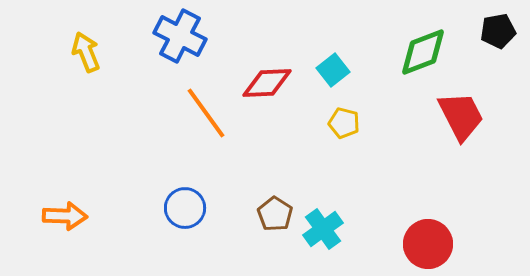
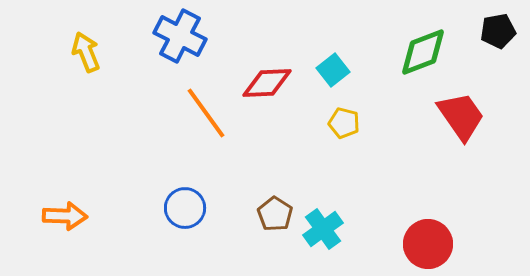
red trapezoid: rotated 8 degrees counterclockwise
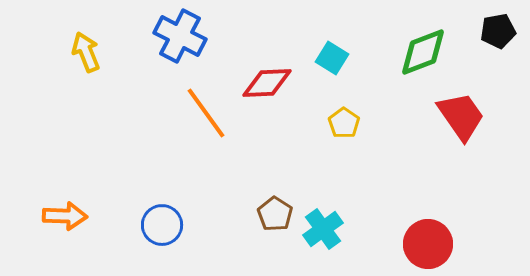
cyan square: moved 1 px left, 12 px up; rotated 20 degrees counterclockwise
yellow pentagon: rotated 20 degrees clockwise
blue circle: moved 23 px left, 17 px down
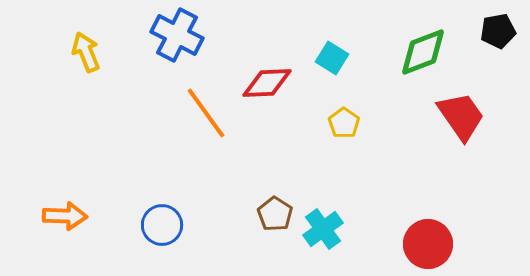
blue cross: moved 3 px left, 1 px up
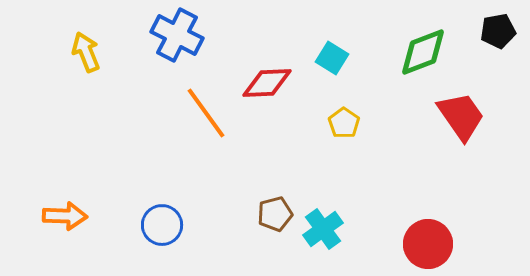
brown pentagon: rotated 24 degrees clockwise
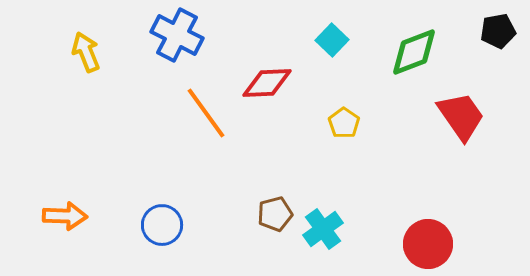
green diamond: moved 9 px left
cyan square: moved 18 px up; rotated 12 degrees clockwise
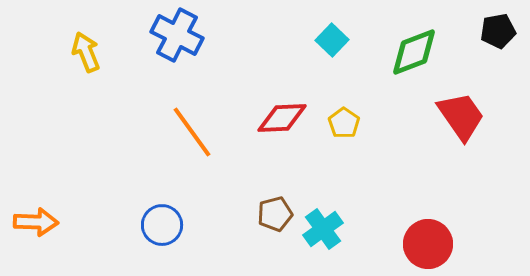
red diamond: moved 15 px right, 35 px down
orange line: moved 14 px left, 19 px down
orange arrow: moved 29 px left, 6 px down
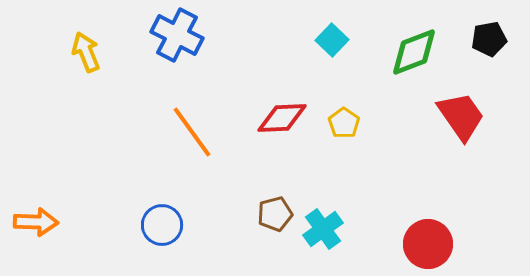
black pentagon: moved 9 px left, 8 px down
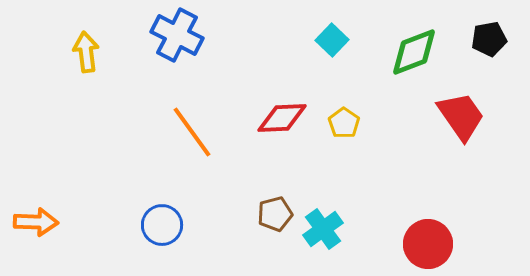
yellow arrow: rotated 15 degrees clockwise
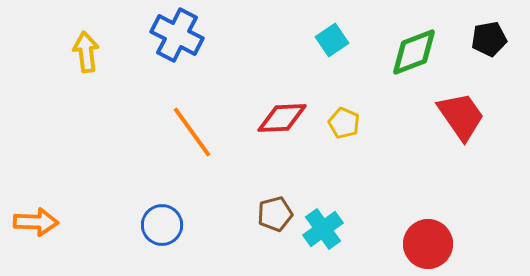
cyan square: rotated 12 degrees clockwise
yellow pentagon: rotated 12 degrees counterclockwise
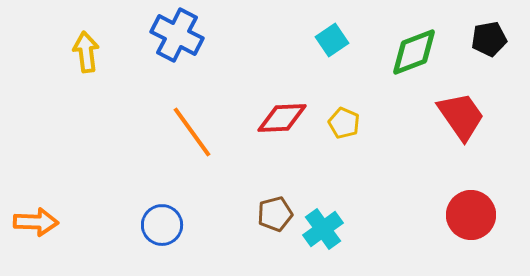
red circle: moved 43 px right, 29 px up
